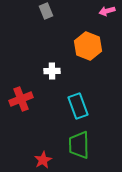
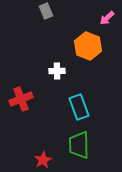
pink arrow: moved 7 px down; rotated 28 degrees counterclockwise
white cross: moved 5 px right
cyan rectangle: moved 1 px right, 1 px down
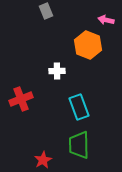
pink arrow: moved 1 px left, 2 px down; rotated 56 degrees clockwise
orange hexagon: moved 1 px up
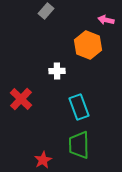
gray rectangle: rotated 63 degrees clockwise
red cross: rotated 25 degrees counterclockwise
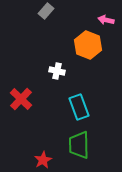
white cross: rotated 14 degrees clockwise
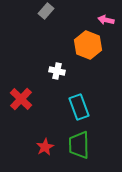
red star: moved 2 px right, 13 px up
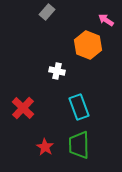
gray rectangle: moved 1 px right, 1 px down
pink arrow: rotated 21 degrees clockwise
red cross: moved 2 px right, 9 px down
red star: rotated 12 degrees counterclockwise
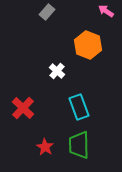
pink arrow: moved 9 px up
white cross: rotated 28 degrees clockwise
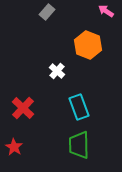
red star: moved 31 px left
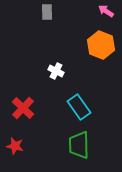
gray rectangle: rotated 42 degrees counterclockwise
orange hexagon: moved 13 px right
white cross: moved 1 px left; rotated 14 degrees counterclockwise
cyan rectangle: rotated 15 degrees counterclockwise
red star: moved 1 px right, 1 px up; rotated 18 degrees counterclockwise
